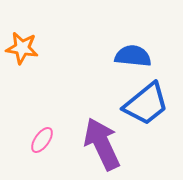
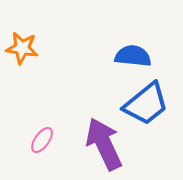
purple arrow: moved 2 px right
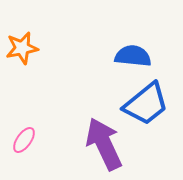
orange star: rotated 20 degrees counterclockwise
pink ellipse: moved 18 px left
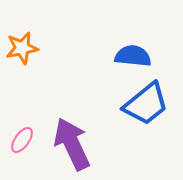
pink ellipse: moved 2 px left
purple arrow: moved 32 px left
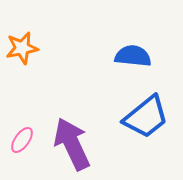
blue trapezoid: moved 13 px down
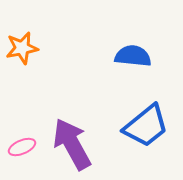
blue trapezoid: moved 9 px down
pink ellipse: moved 7 px down; rotated 32 degrees clockwise
purple arrow: rotated 4 degrees counterclockwise
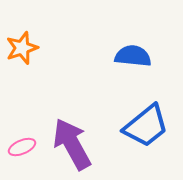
orange star: rotated 8 degrees counterclockwise
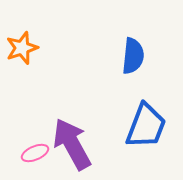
blue semicircle: rotated 90 degrees clockwise
blue trapezoid: rotated 30 degrees counterclockwise
pink ellipse: moved 13 px right, 6 px down
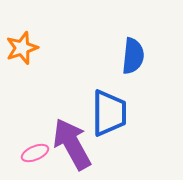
blue trapezoid: moved 37 px left, 13 px up; rotated 21 degrees counterclockwise
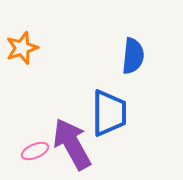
pink ellipse: moved 2 px up
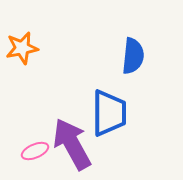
orange star: rotated 8 degrees clockwise
